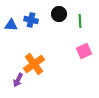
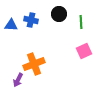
green line: moved 1 px right, 1 px down
orange cross: rotated 15 degrees clockwise
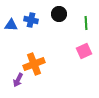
green line: moved 5 px right, 1 px down
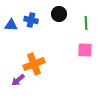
pink square: moved 1 px right, 1 px up; rotated 28 degrees clockwise
purple arrow: rotated 24 degrees clockwise
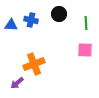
purple arrow: moved 1 px left, 3 px down
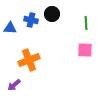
black circle: moved 7 px left
blue triangle: moved 1 px left, 3 px down
orange cross: moved 5 px left, 4 px up
purple arrow: moved 3 px left, 2 px down
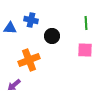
black circle: moved 22 px down
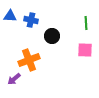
blue triangle: moved 12 px up
purple arrow: moved 6 px up
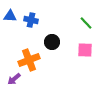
green line: rotated 40 degrees counterclockwise
black circle: moved 6 px down
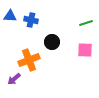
green line: rotated 64 degrees counterclockwise
